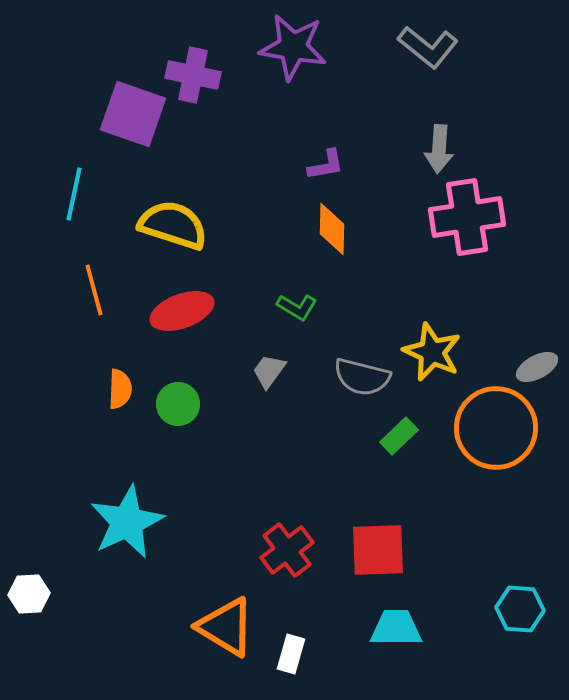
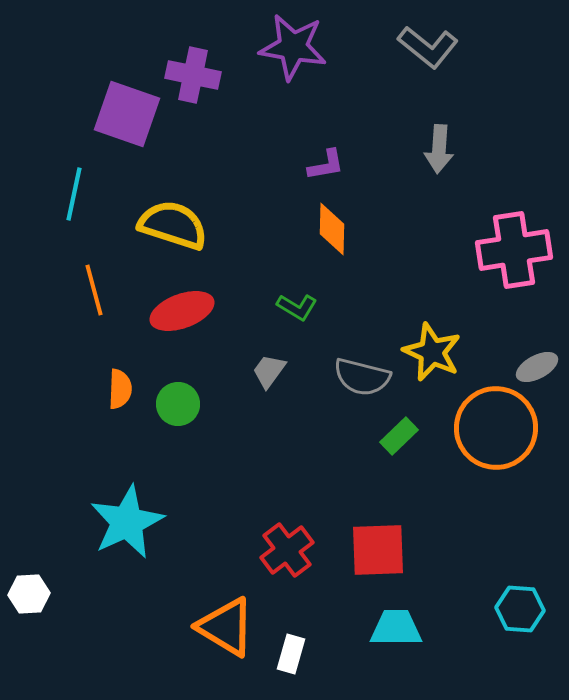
purple square: moved 6 px left
pink cross: moved 47 px right, 33 px down
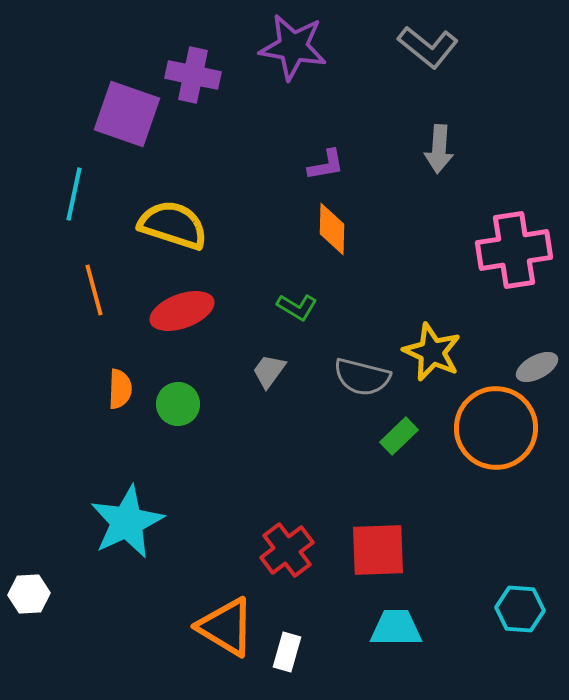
white rectangle: moved 4 px left, 2 px up
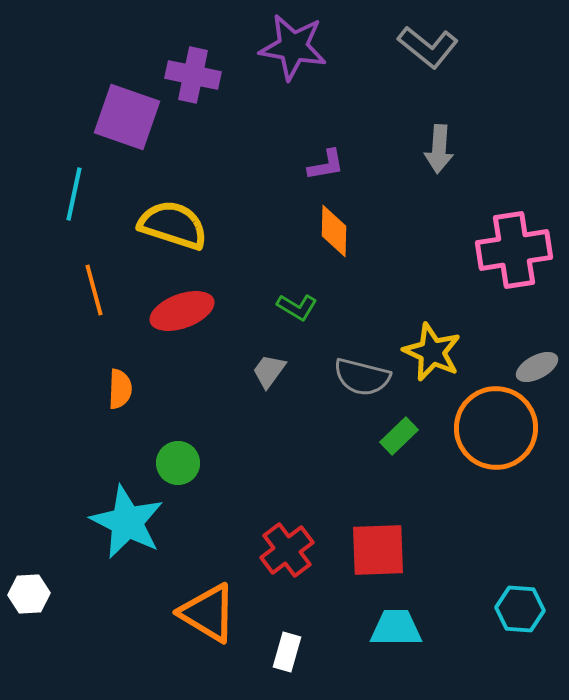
purple square: moved 3 px down
orange diamond: moved 2 px right, 2 px down
green circle: moved 59 px down
cyan star: rotated 20 degrees counterclockwise
orange triangle: moved 18 px left, 14 px up
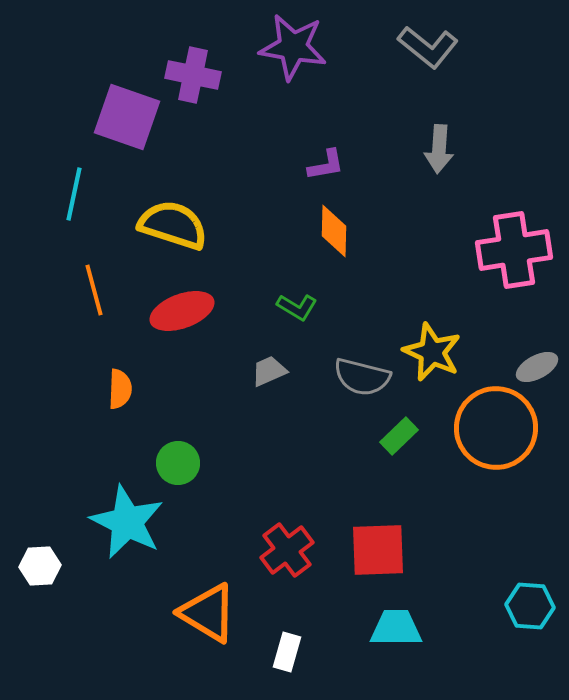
gray trapezoid: rotated 30 degrees clockwise
white hexagon: moved 11 px right, 28 px up
cyan hexagon: moved 10 px right, 3 px up
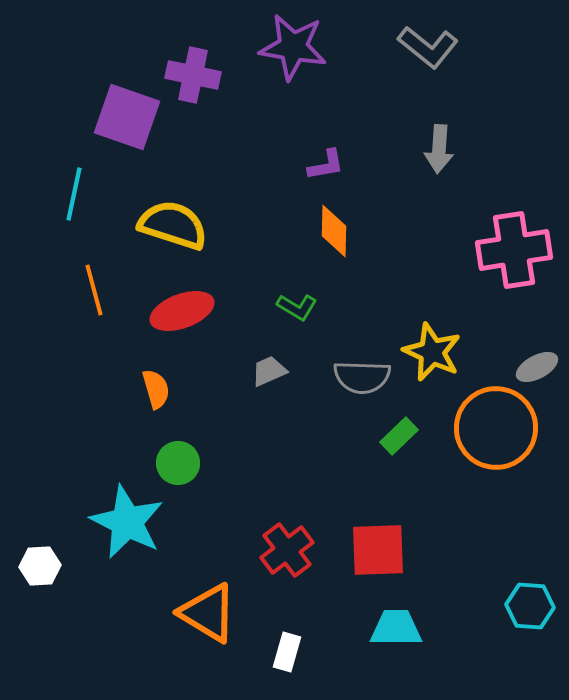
gray semicircle: rotated 12 degrees counterclockwise
orange semicircle: moved 36 px right; rotated 18 degrees counterclockwise
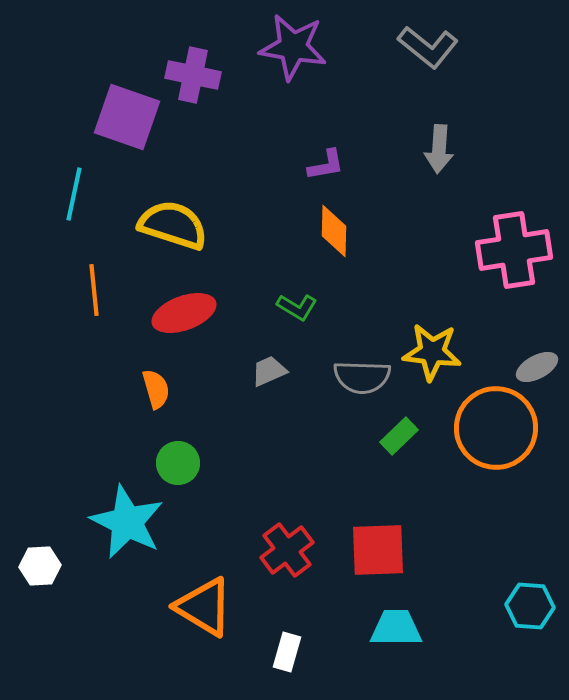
orange line: rotated 9 degrees clockwise
red ellipse: moved 2 px right, 2 px down
yellow star: rotated 18 degrees counterclockwise
orange triangle: moved 4 px left, 6 px up
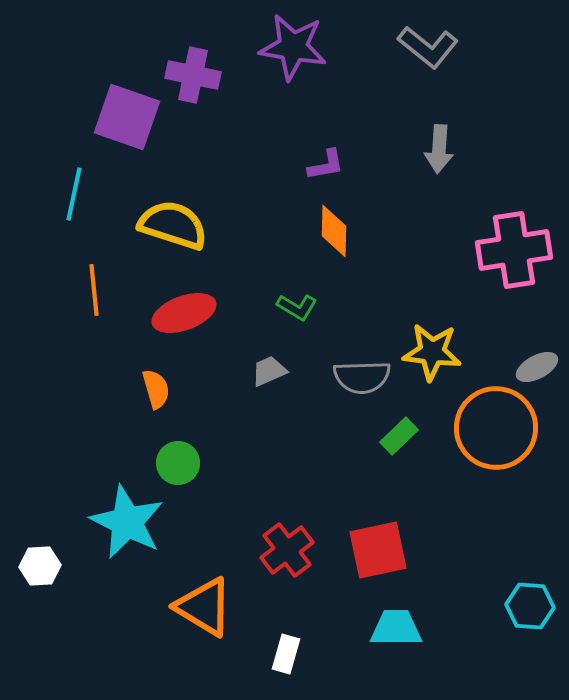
gray semicircle: rotated 4 degrees counterclockwise
red square: rotated 10 degrees counterclockwise
white rectangle: moved 1 px left, 2 px down
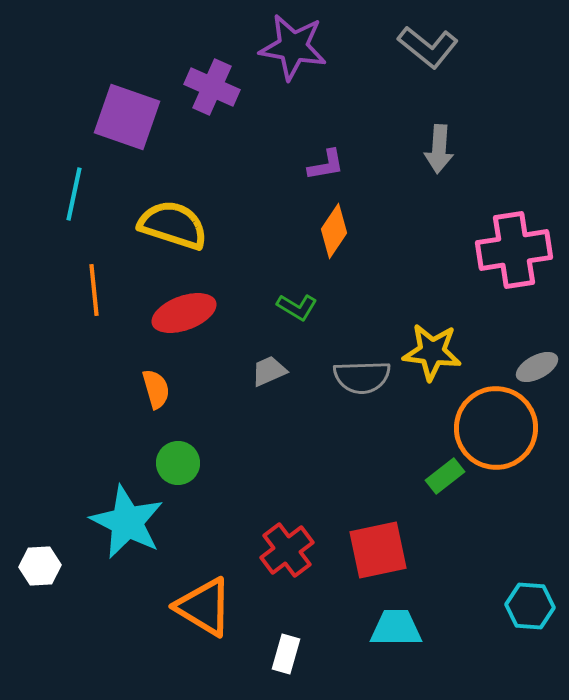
purple cross: moved 19 px right, 12 px down; rotated 12 degrees clockwise
orange diamond: rotated 32 degrees clockwise
green rectangle: moved 46 px right, 40 px down; rotated 6 degrees clockwise
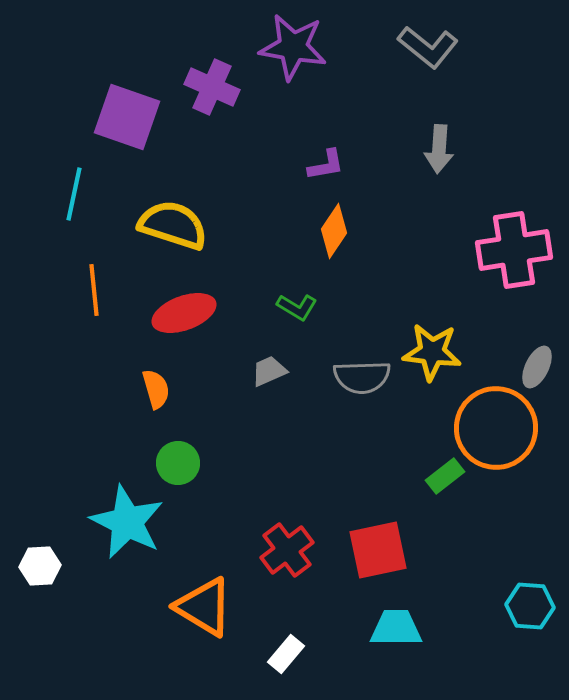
gray ellipse: rotated 36 degrees counterclockwise
white rectangle: rotated 24 degrees clockwise
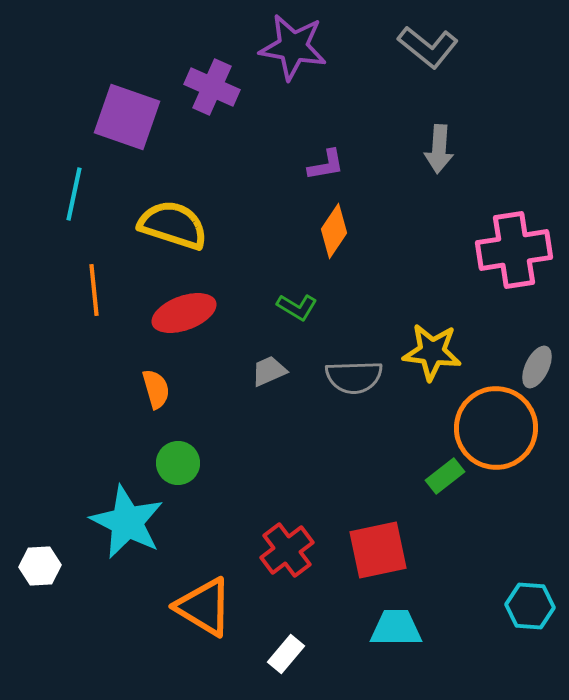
gray semicircle: moved 8 px left
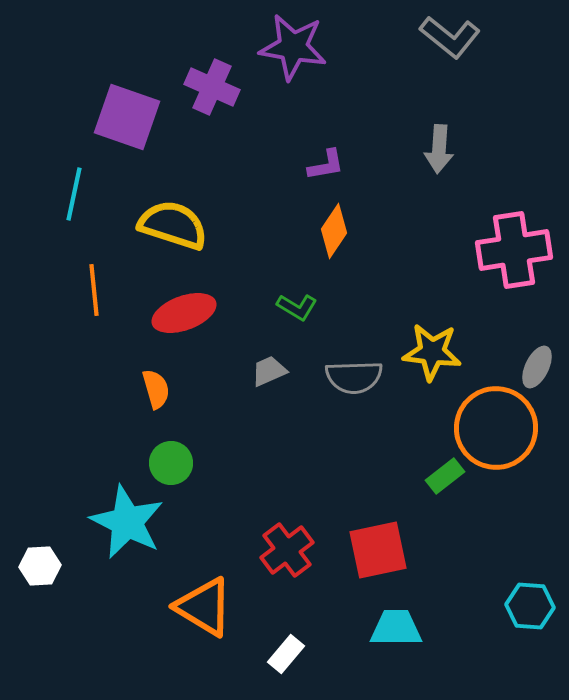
gray L-shape: moved 22 px right, 10 px up
green circle: moved 7 px left
